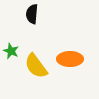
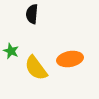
orange ellipse: rotated 10 degrees counterclockwise
yellow semicircle: moved 2 px down
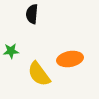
green star: rotated 28 degrees counterclockwise
yellow semicircle: moved 3 px right, 6 px down
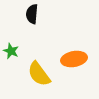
green star: rotated 28 degrees clockwise
orange ellipse: moved 4 px right
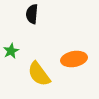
green star: rotated 21 degrees clockwise
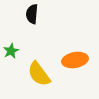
orange ellipse: moved 1 px right, 1 px down
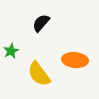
black semicircle: moved 9 px right, 9 px down; rotated 36 degrees clockwise
orange ellipse: rotated 15 degrees clockwise
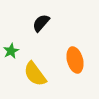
orange ellipse: rotated 70 degrees clockwise
yellow semicircle: moved 4 px left
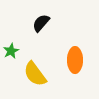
orange ellipse: rotated 15 degrees clockwise
